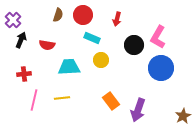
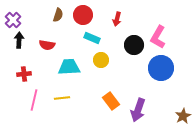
black arrow: moved 2 px left; rotated 21 degrees counterclockwise
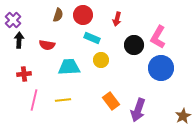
yellow line: moved 1 px right, 2 px down
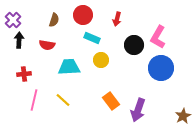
brown semicircle: moved 4 px left, 5 px down
yellow line: rotated 49 degrees clockwise
